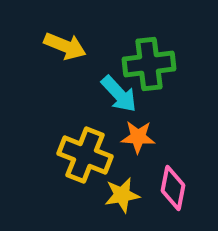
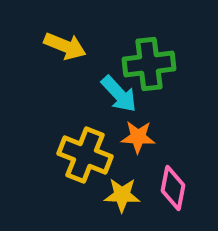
yellow star: rotated 12 degrees clockwise
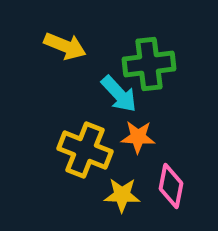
yellow cross: moved 5 px up
pink diamond: moved 2 px left, 2 px up
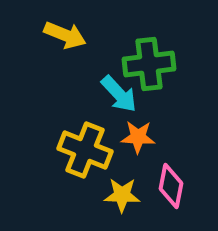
yellow arrow: moved 11 px up
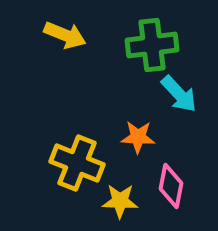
green cross: moved 3 px right, 19 px up
cyan arrow: moved 60 px right
yellow cross: moved 8 px left, 13 px down
yellow star: moved 2 px left, 6 px down
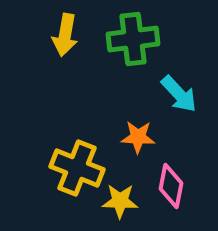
yellow arrow: rotated 78 degrees clockwise
green cross: moved 19 px left, 6 px up
yellow cross: moved 5 px down
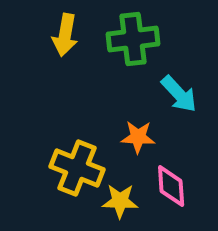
pink diamond: rotated 15 degrees counterclockwise
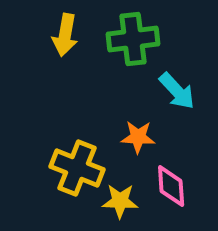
cyan arrow: moved 2 px left, 3 px up
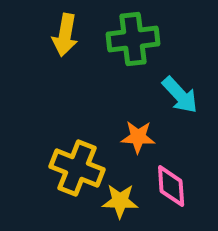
cyan arrow: moved 3 px right, 4 px down
